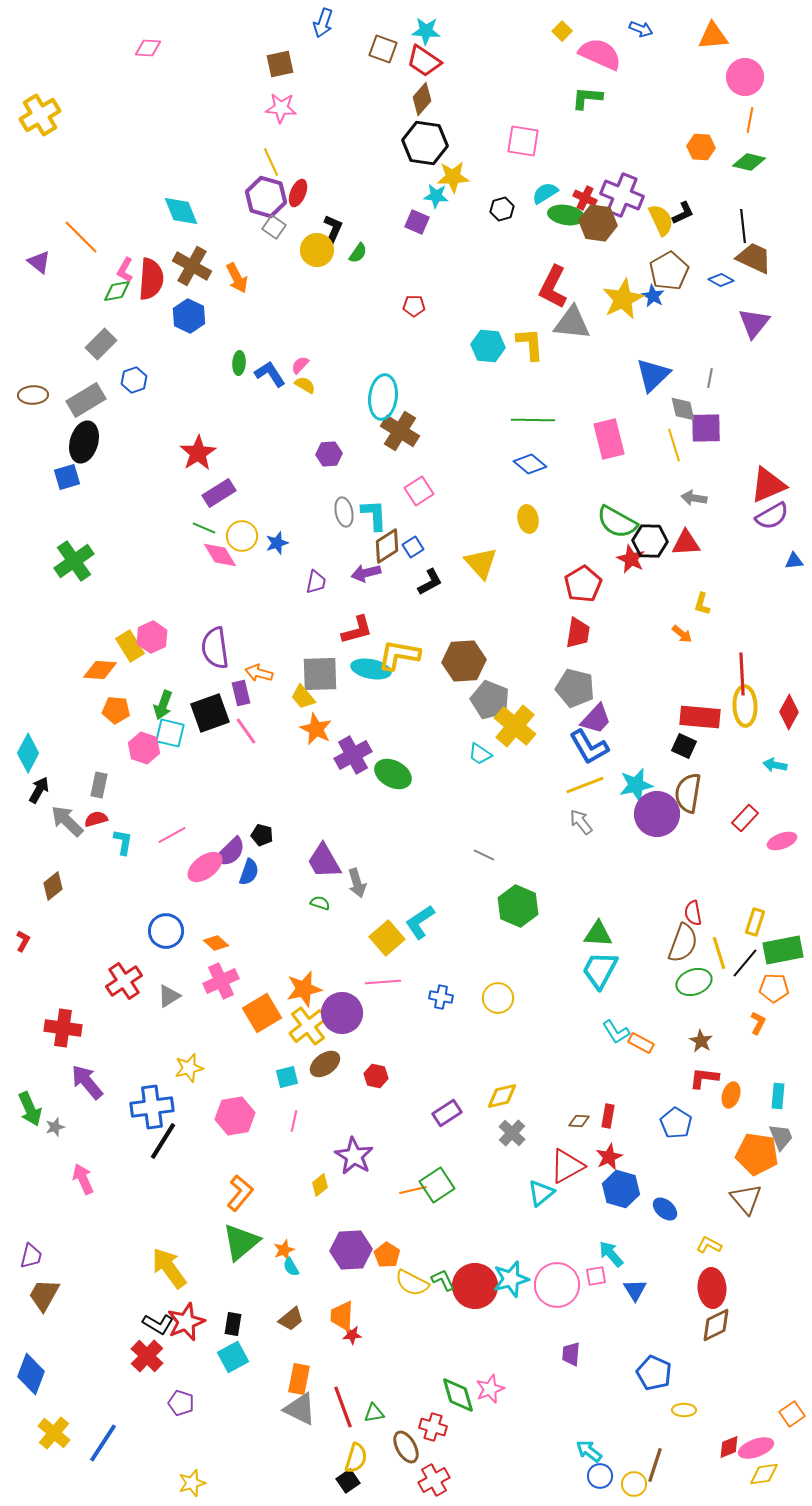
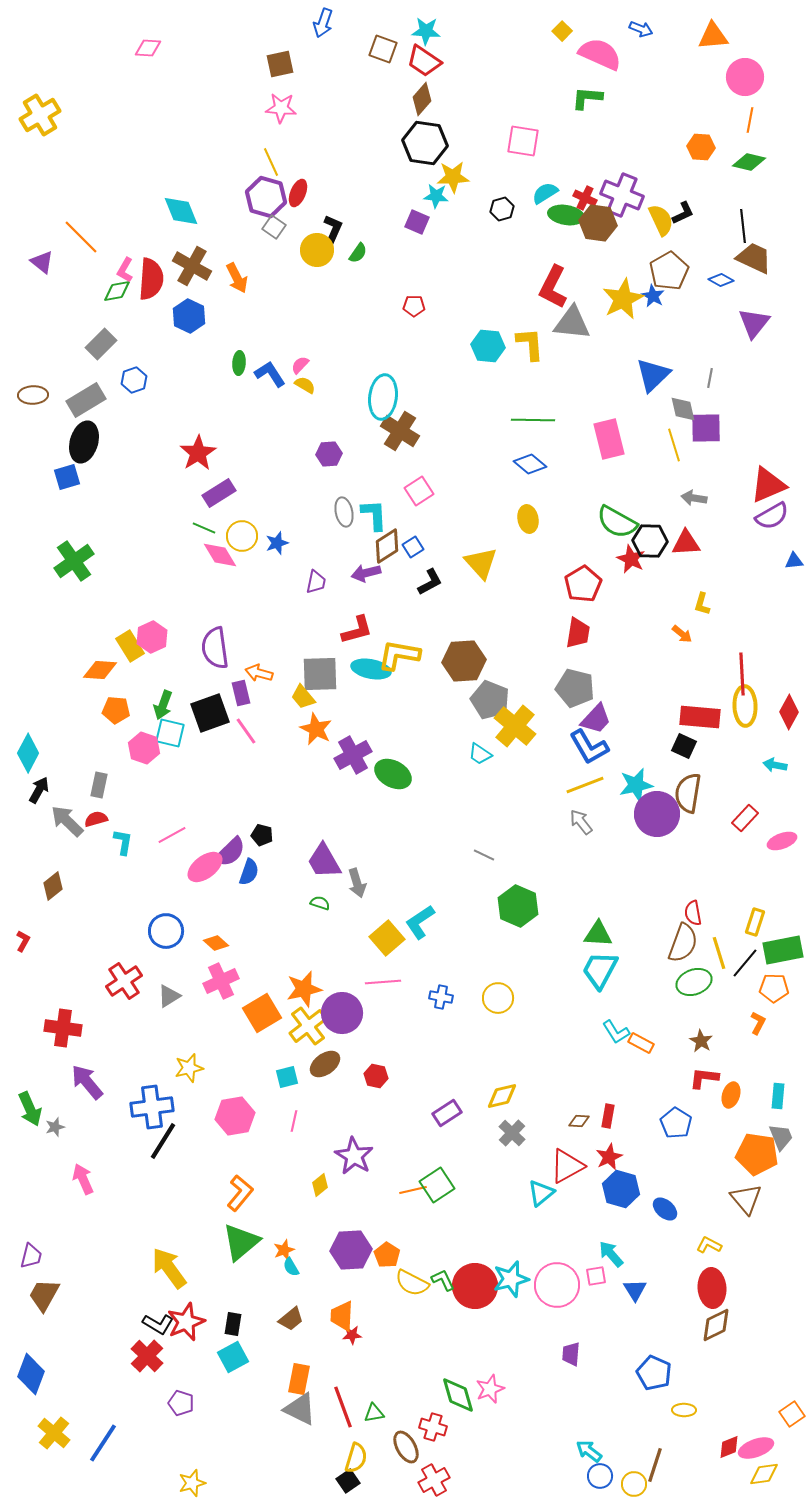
purple triangle at (39, 262): moved 3 px right
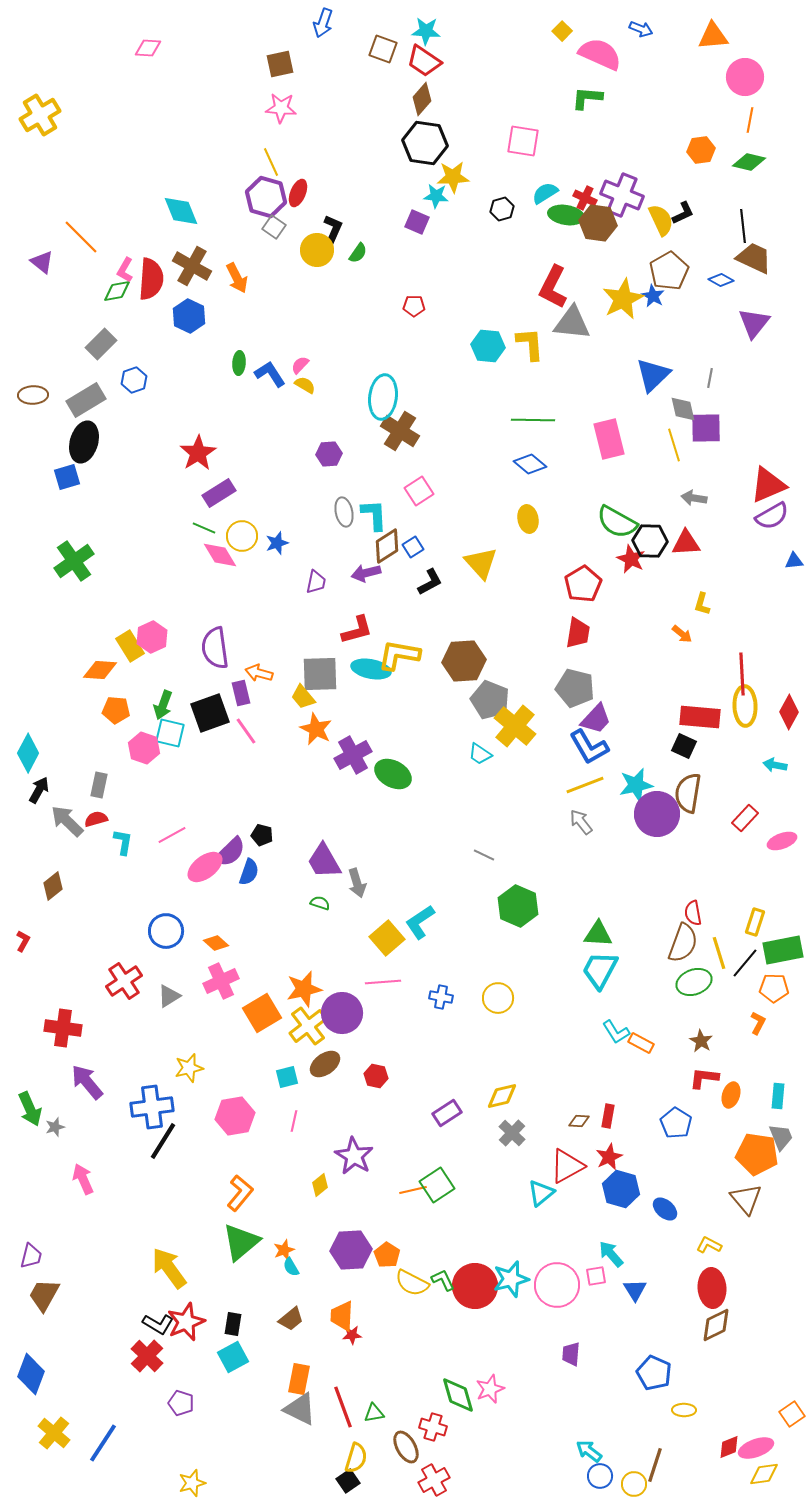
orange hexagon at (701, 147): moved 3 px down; rotated 12 degrees counterclockwise
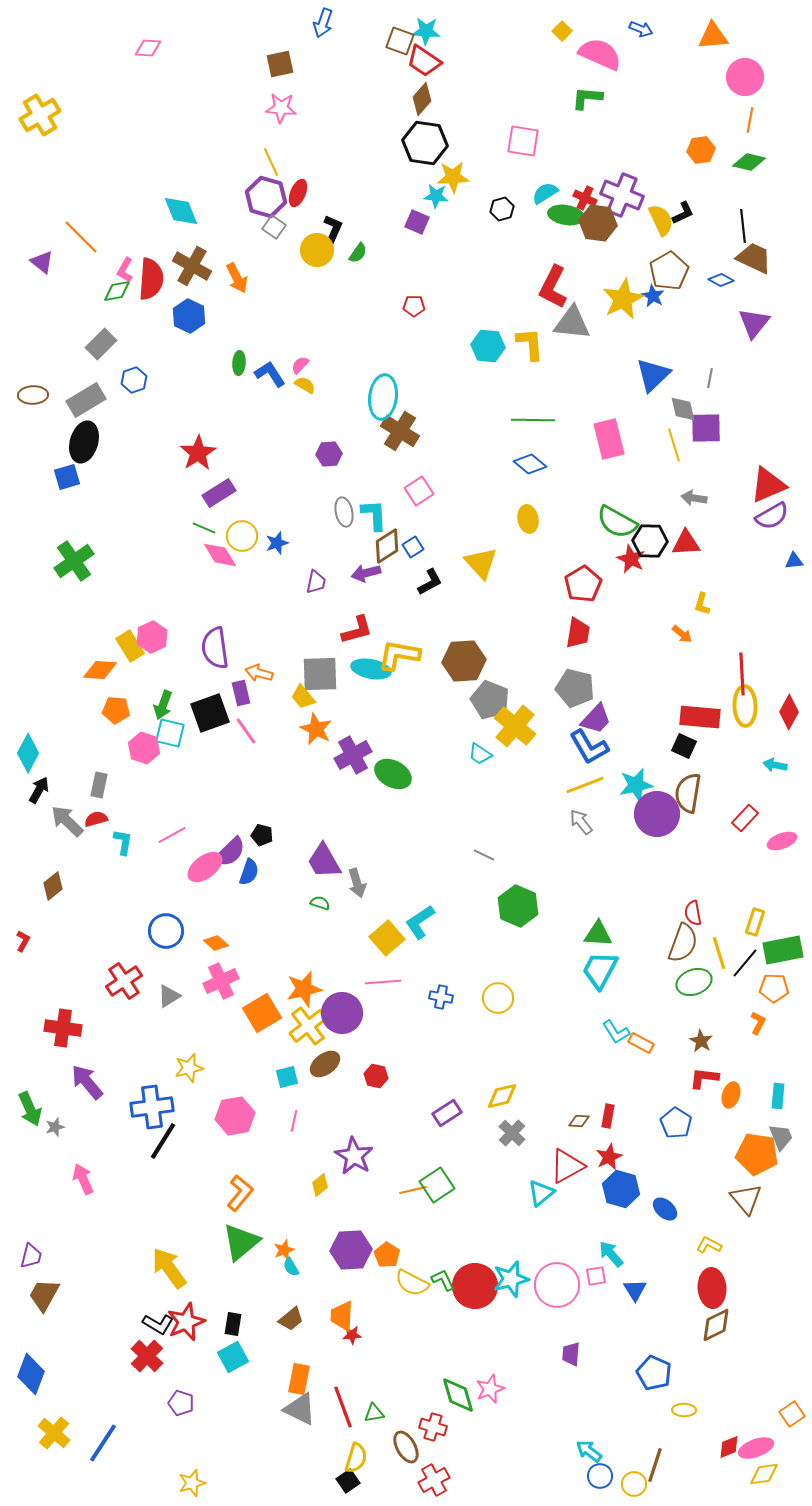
brown square at (383, 49): moved 17 px right, 8 px up
